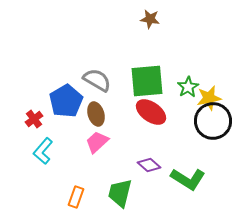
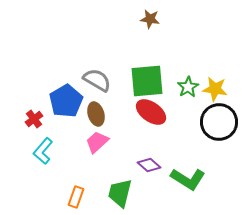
yellow star: moved 6 px right, 9 px up; rotated 20 degrees clockwise
black circle: moved 6 px right, 1 px down
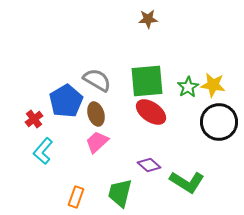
brown star: moved 2 px left; rotated 12 degrees counterclockwise
yellow star: moved 2 px left, 4 px up
green L-shape: moved 1 px left, 3 px down
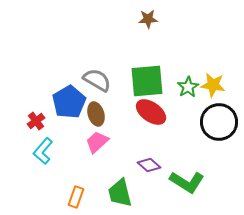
blue pentagon: moved 3 px right, 1 px down
red cross: moved 2 px right, 2 px down
green trapezoid: rotated 28 degrees counterclockwise
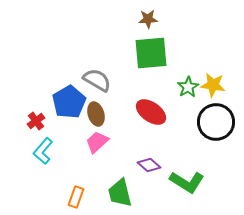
green square: moved 4 px right, 28 px up
black circle: moved 3 px left
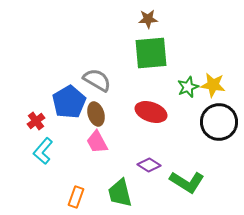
green star: rotated 10 degrees clockwise
red ellipse: rotated 16 degrees counterclockwise
black circle: moved 3 px right
pink trapezoid: rotated 75 degrees counterclockwise
purple diamond: rotated 10 degrees counterclockwise
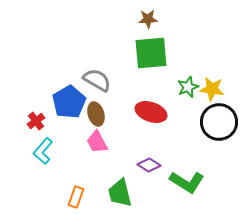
yellow star: moved 1 px left, 4 px down
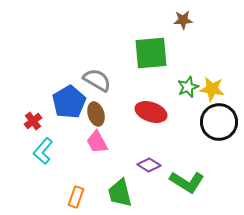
brown star: moved 35 px right, 1 px down
red cross: moved 3 px left
